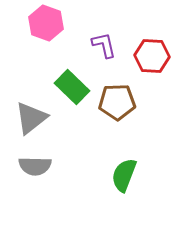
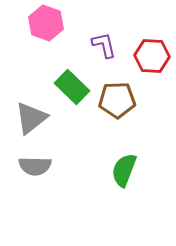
brown pentagon: moved 2 px up
green semicircle: moved 5 px up
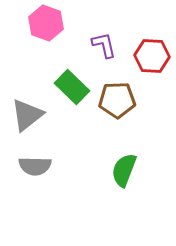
gray triangle: moved 4 px left, 3 px up
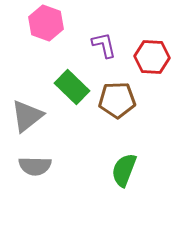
red hexagon: moved 1 px down
gray triangle: moved 1 px down
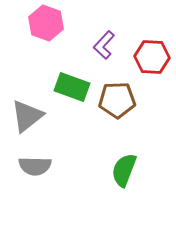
purple L-shape: rotated 124 degrees counterclockwise
green rectangle: rotated 24 degrees counterclockwise
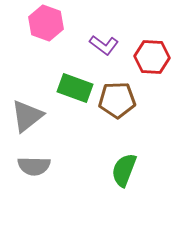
purple L-shape: rotated 96 degrees counterclockwise
green rectangle: moved 3 px right, 1 px down
gray semicircle: moved 1 px left
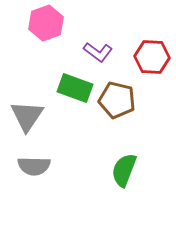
pink hexagon: rotated 20 degrees clockwise
purple L-shape: moved 6 px left, 7 px down
brown pentagon: rotated 15 degrees clockwise
gray triangle: rotated 18 degrees counterclockwise
